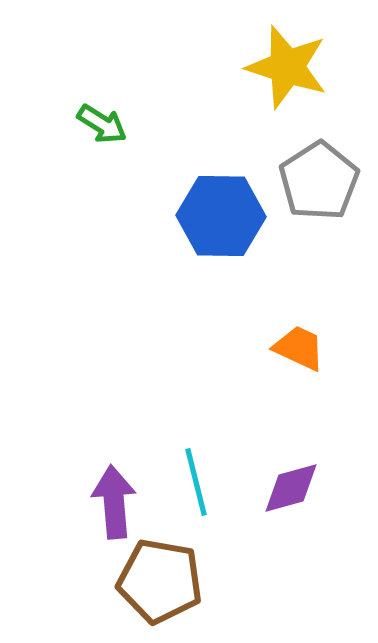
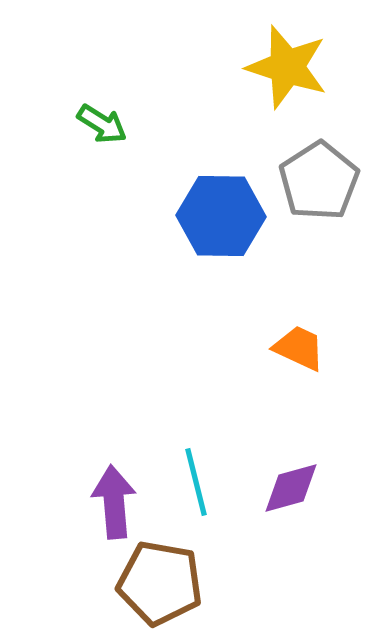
brown pentagon: moved 2 px down
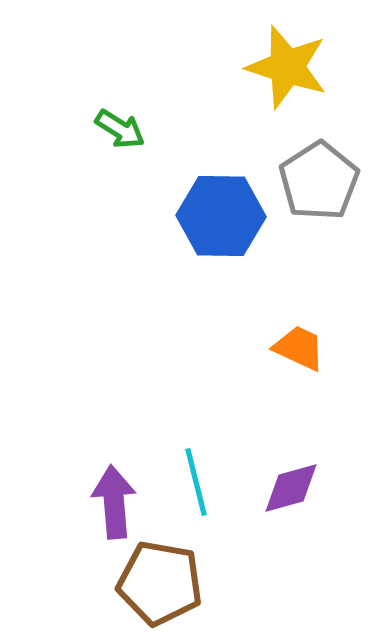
green arrow: moved 18 px right, 5 px down
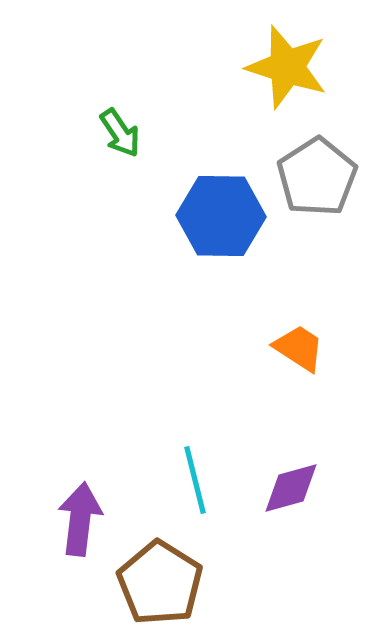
green arrow: moved 4 px down; rotated 24 degrees clockwise
gray pentagon: moved 2 px left, 4 px up
orange trapezoid: rotated 8 degrees clockwise
cyan line: moved 1 px left, 2 px up
purple arrow: moved 34 px left, 17 px down; rotated 12 degrees clockwise
brown pentagon: rotated 22 degrees clockwise
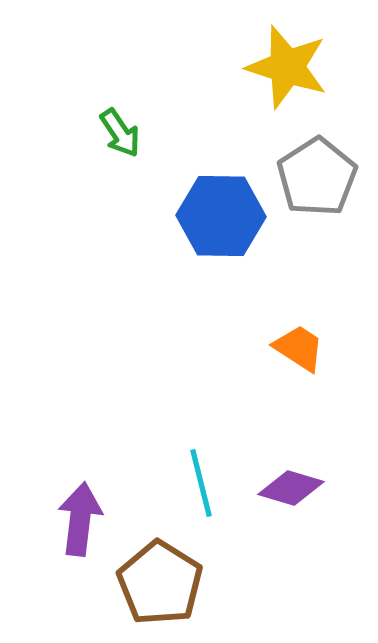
cyan line: moved 6 px right, 3 px down
purple diamond: rotated 32 degrees clockwise
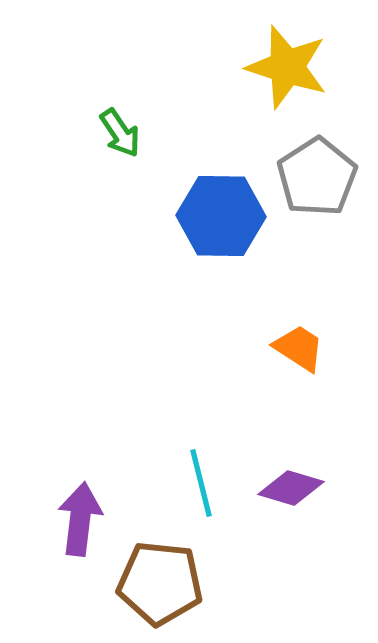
brown pentagon: rotated 26 degrees counterclockwise
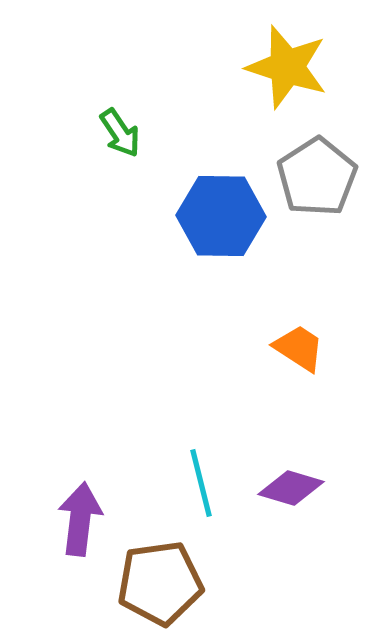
brown pentagon: rotated 14 degrees counterclockwise
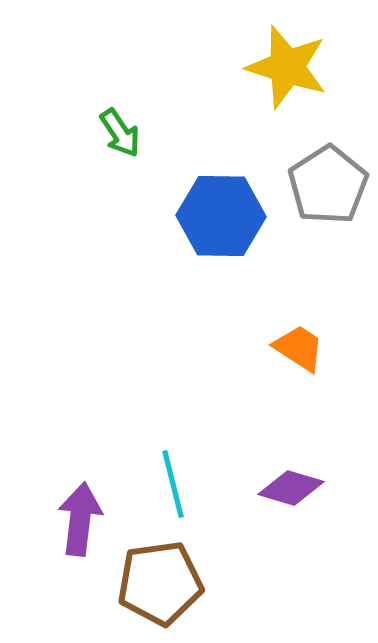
gray pentagon: moved 11 px right, 8 px down
cyan line: moved 28 px left, 1 px down
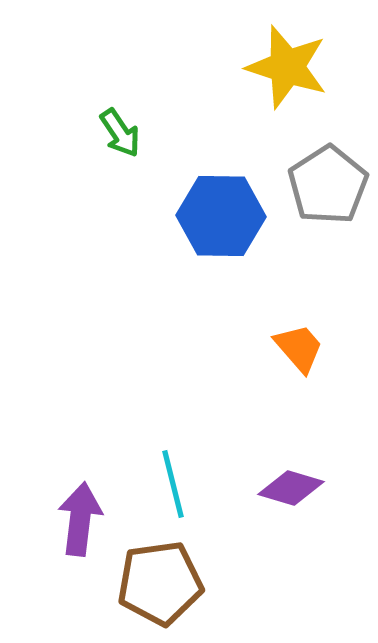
orange trapezoid: rotated 16 degrees clockwise
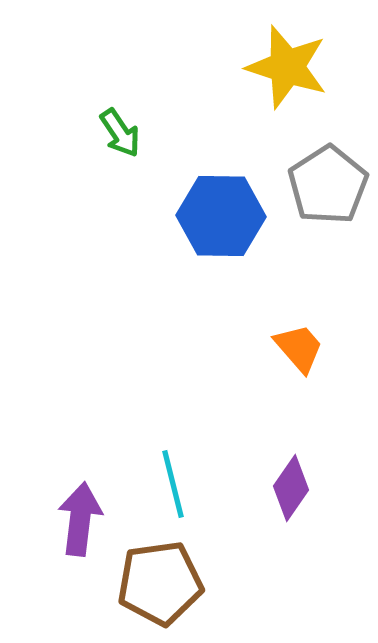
purple diamond: rotated 72 degrees counterclockwise
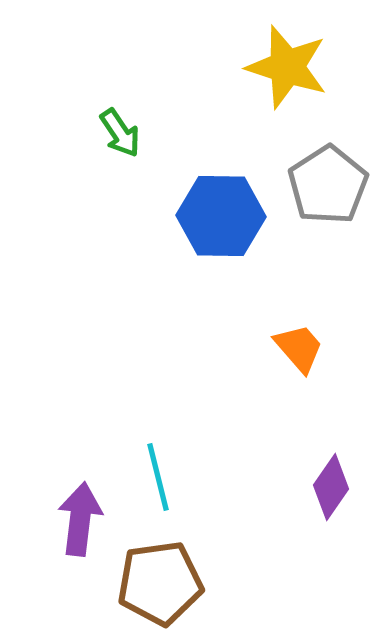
cyan line: moved 15 px left, 7 px up
purple diamond: moved 40 px right, 1 px up
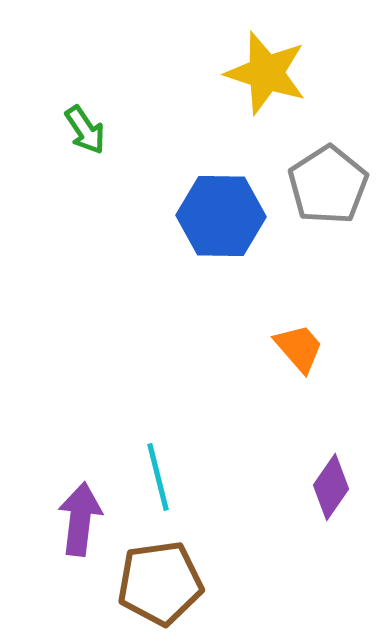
yellow star: moved 21 px left, 6 px down
green arrow: moved 35 px left, 3 px up
